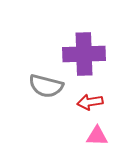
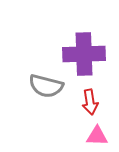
red arrow: rotated 90 degrees counterclockwise
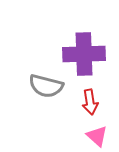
pink triangle: rotated 40 degrees clockwise
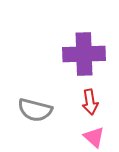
gray semicircle: moved 11 px left, 24 px down
pink triangle: moved 3 px left, 1 px down
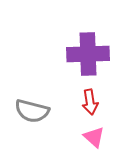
purple cross: moved 4 px right
gray semicircle: moved 3 px left, 1 px down
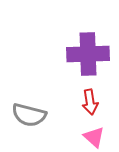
gray semicircle: moved 3 px left, 4 px down
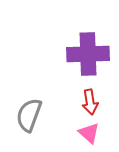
gray semicircle: rotated 96 degrees clockwise
pink triangle: moved 5 px left, 4 px up
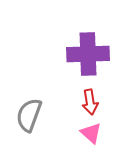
pink triangle: moved 2 px right
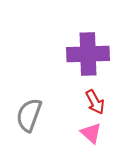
red arrow: moved 5 px right; rotated 20 degrees counterclockwise
